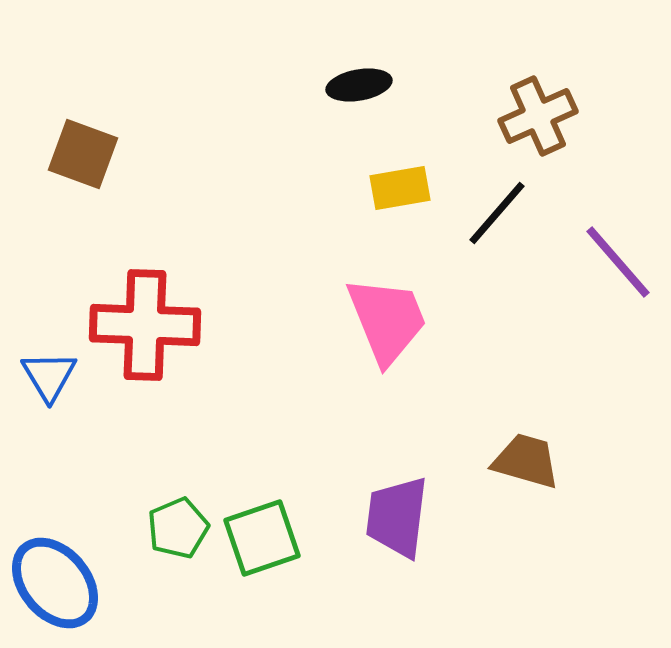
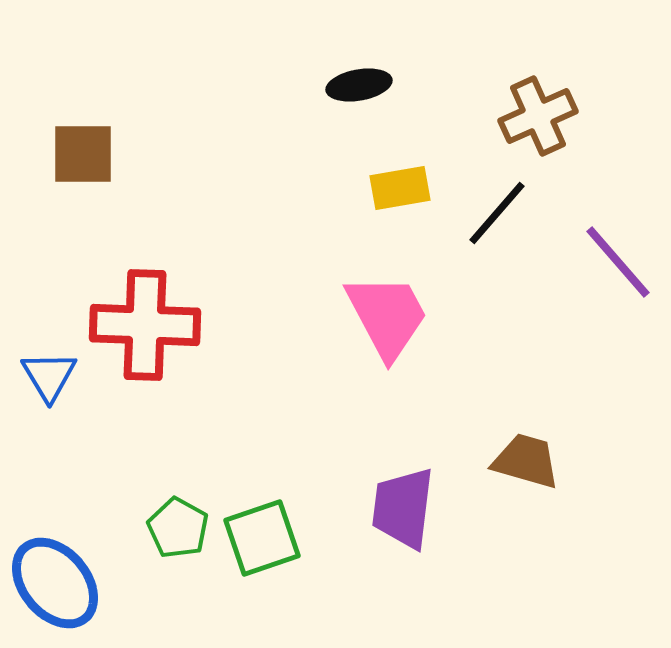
brown square: rotated 20 degrees counterclockwise
pink trapezoid: moved 4 px up; rotated 6 degrees counterclockwise
purple trapezoid: moved 6 px right, 9 px up
green pentagon: rotated 20 degrees counterclockwise
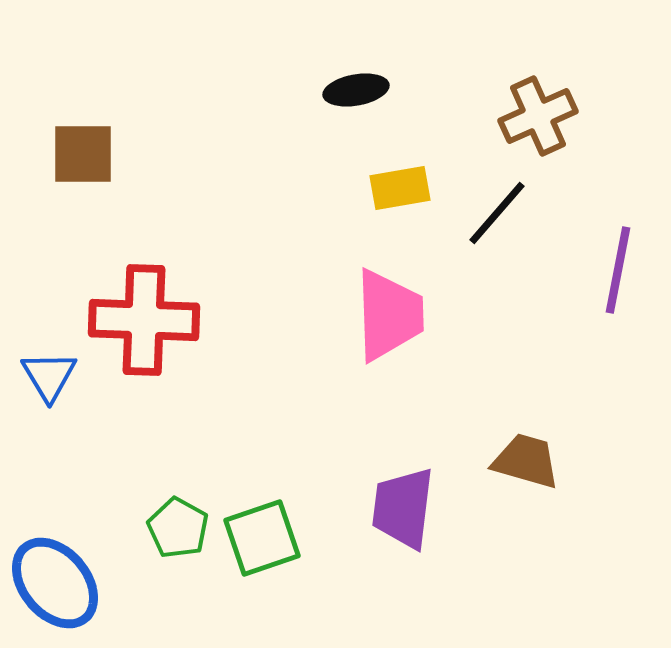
black ellipse: moved 3 px left, 5 px down
purple line: moved 8 px down; rotated 52 degrees clockwise
pink trapezoid: moved 2 px right, 1 px up; rotated 26 degrees clockwise
red cross: moved 1 px left, 5 px up
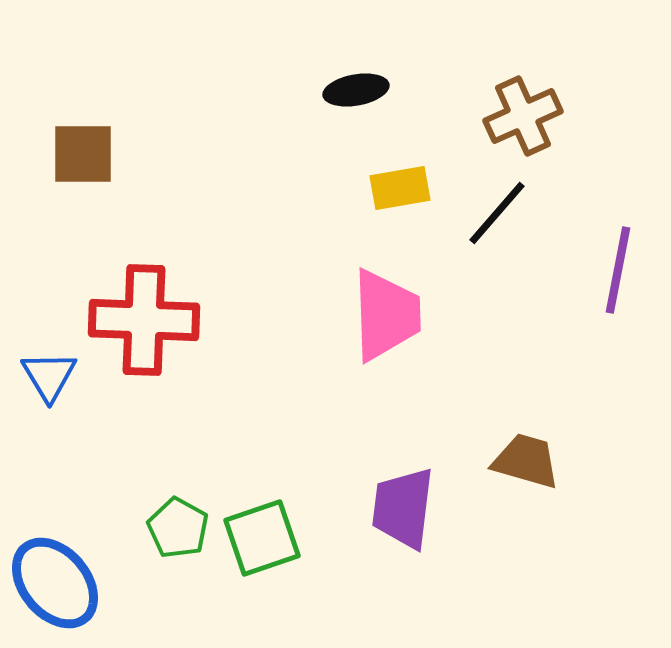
brown cross: moved 15 px left
pink trapezoid: moved 3 px left
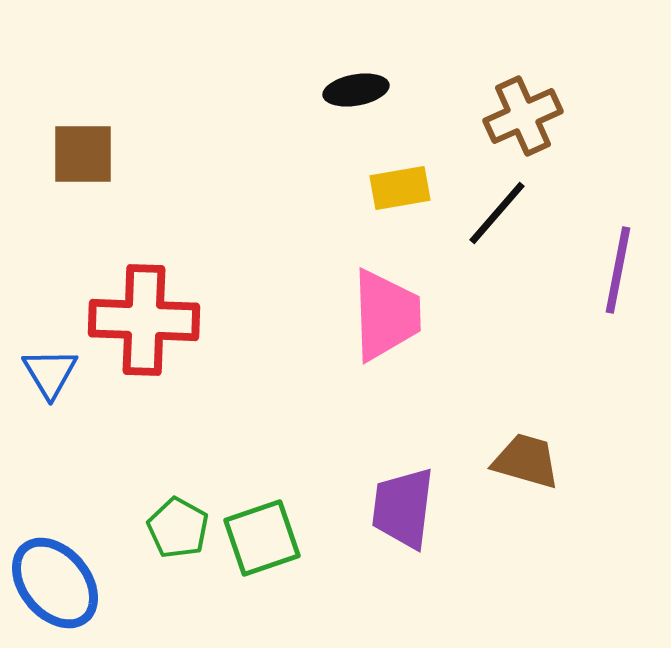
blue triangle: moved 1 px right, 3 px up
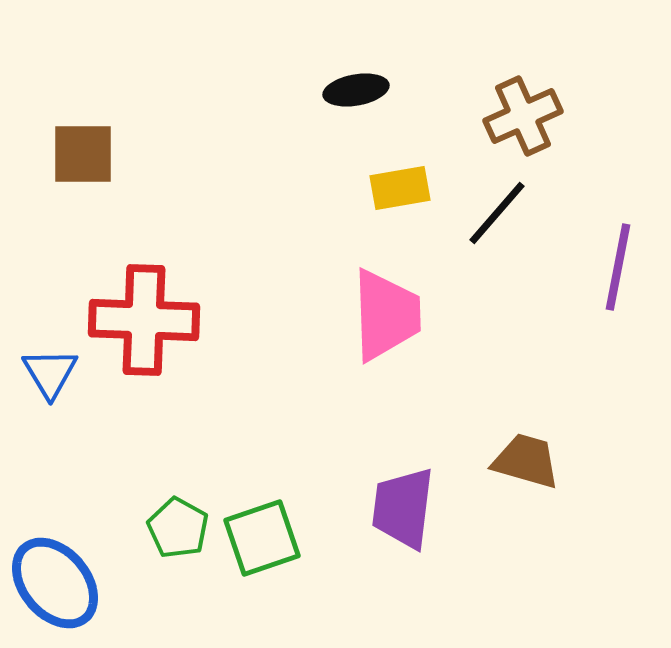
purple line: moved 3 px up
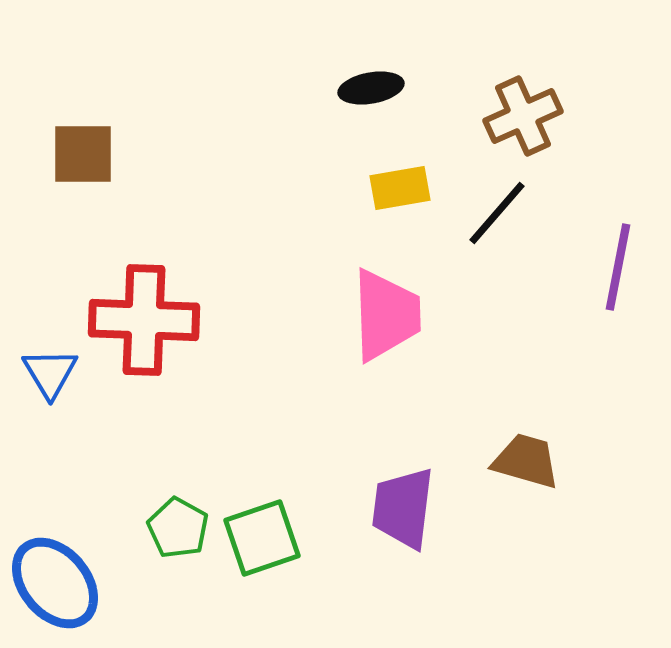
black ellipse: moved 15 px right, 2 px up
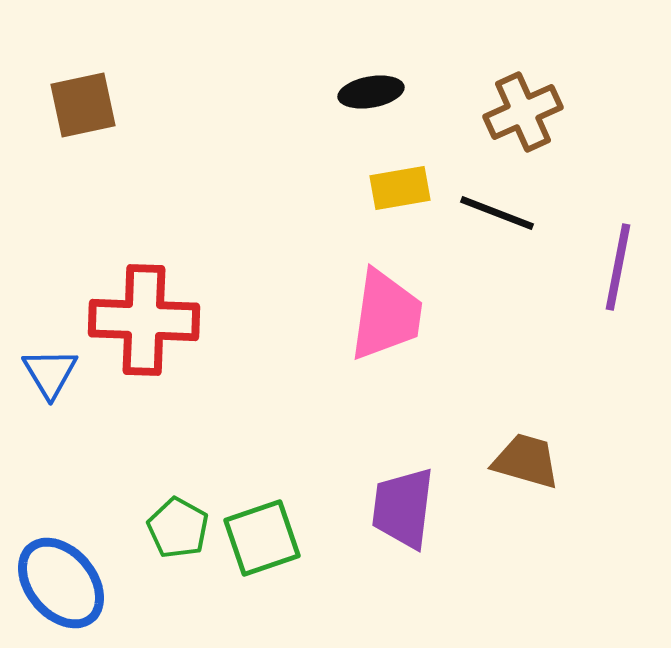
black ellipse: moved 4 px down
brown cross: moved 4 px up
brown square: moved 49 px up; rotated 12 degrees counterclockwise
black line: rotated 70 degrees clockwise
pink trapezoid: rotated 10 degrees clockwise
blue ellipse: moved 6 px right
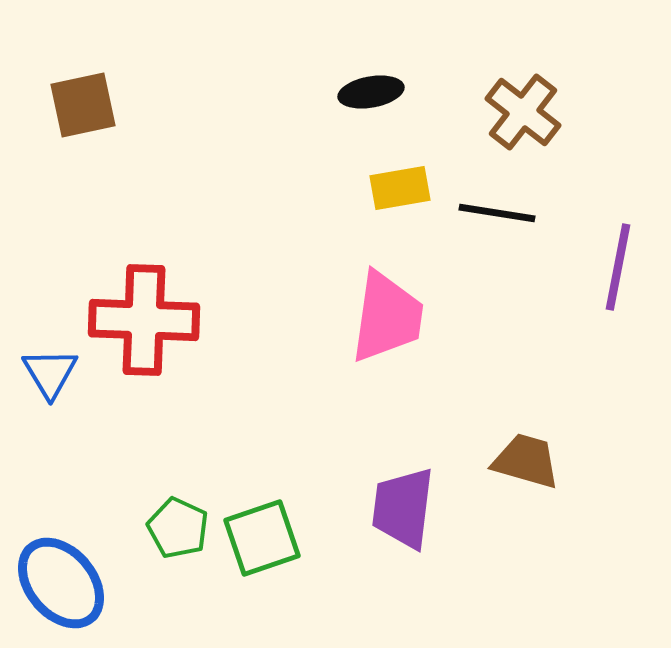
brown cross: rotated 28 degrees counterclockwise
black line: rotated 12 degrees counterclockwise
pink trapezoid: moved 1 px right, 2 px down
green pentagon: rotated 4 degrees counterclockwise
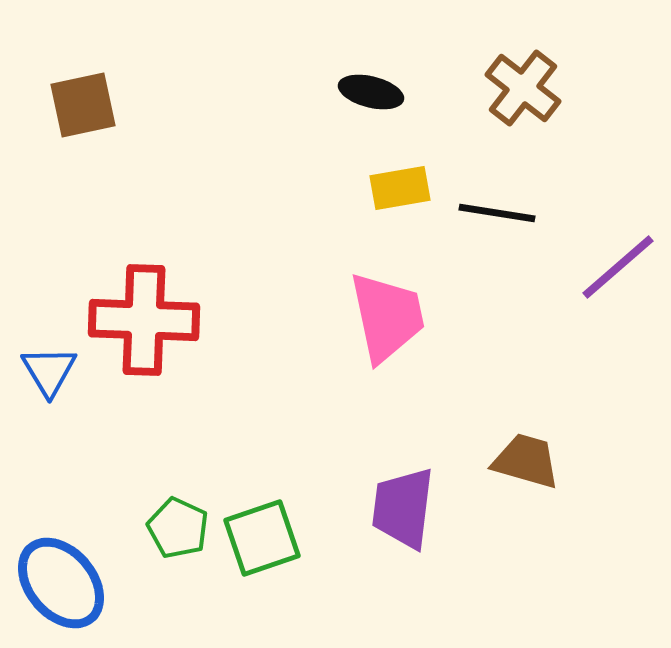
black ellipse: rotated 24 degrees clockwise
brown cross: moved 24 px up
purple line: rotated 38 degrees clockwise
pink trapezoid: rotated 20 degrees counterclockwise
blue triangle: moved 1 px left, 2 px up
